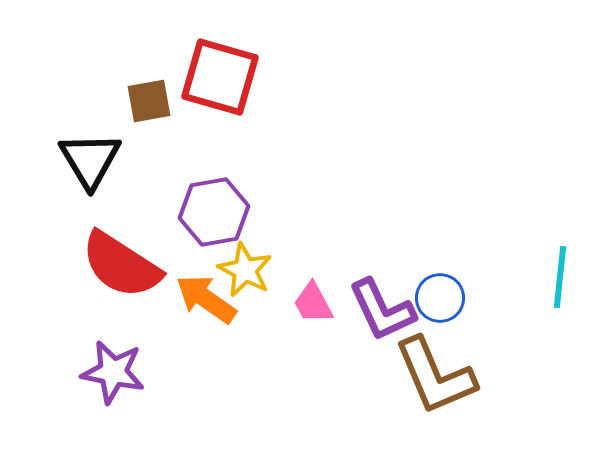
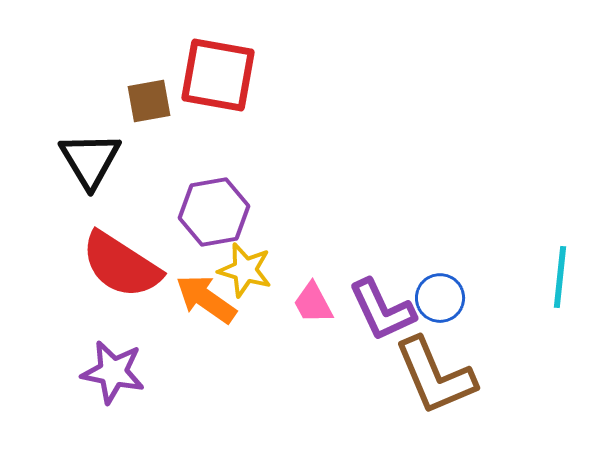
red square: moved 2 px left, 2 px up; rotated 6 degrees counterclockwise
yellow star: rotated 12 degrees counterclockwise
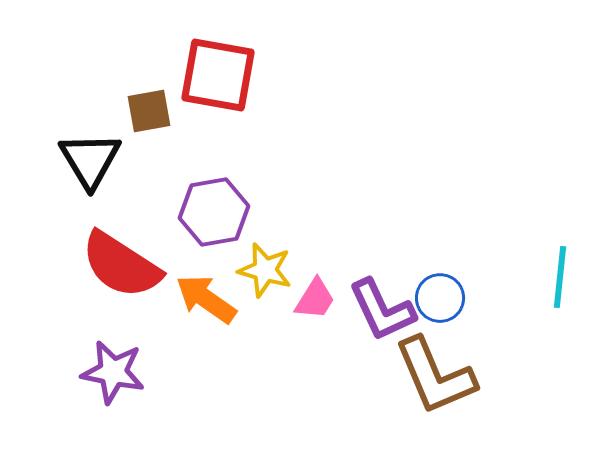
brown square: moved 10 px down
yellow star: moved 20 px right
pink trapezoid: moved 2 px right, 4 px up; rotated 120 degrees counterclockwise
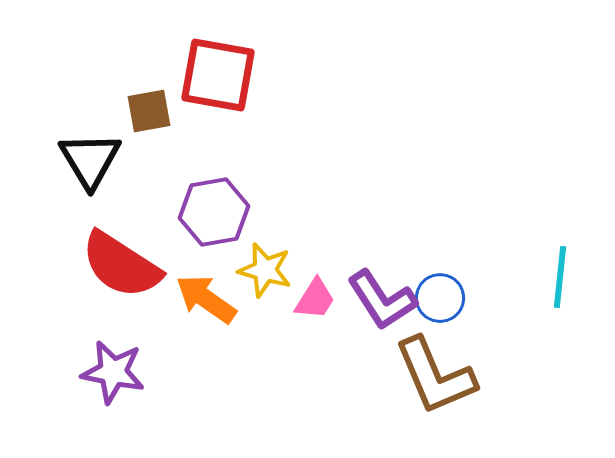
purple L-shape: moved 10 px up; rotated 8 degrees counterclockwise
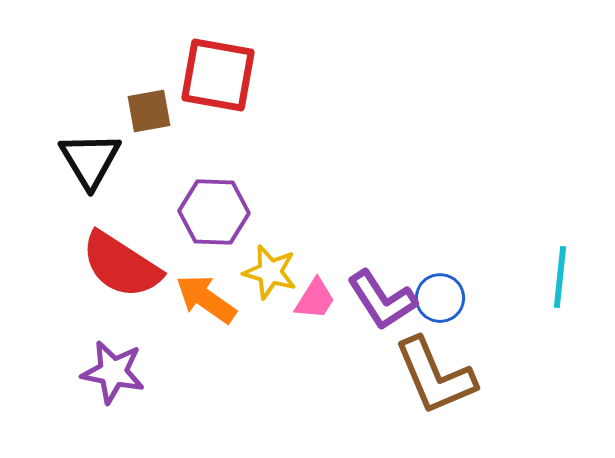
purple hexagon: rotated 12 degrees clockwise
yellow star: moved 5 px right, 2 px down
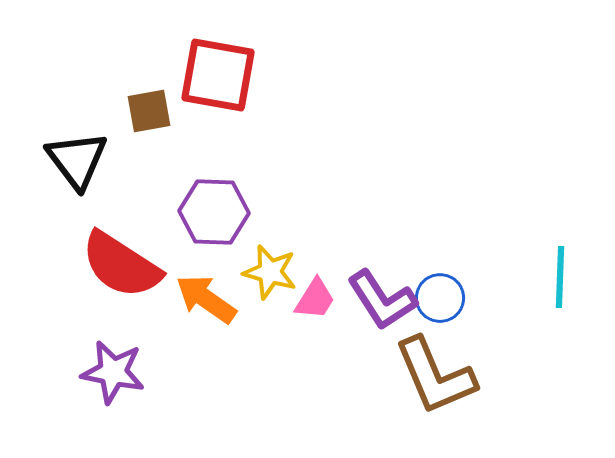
black triangle: moved 13 px left; rotated 6 degrees counterclockwise
cyan line: rotated 4 degrees counterclockwise
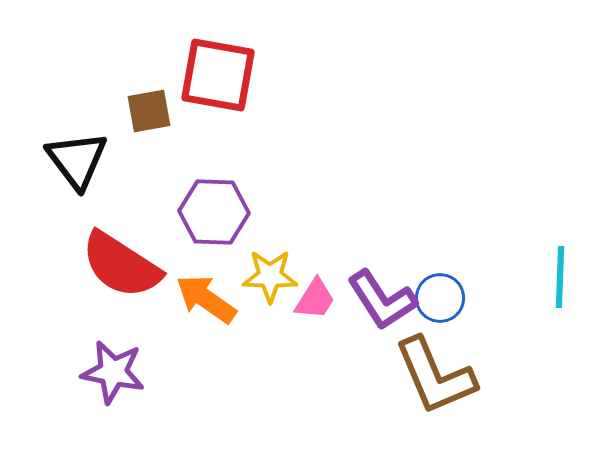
yellow star: moved 4 px down; rotated 14 degrees counterclockwise
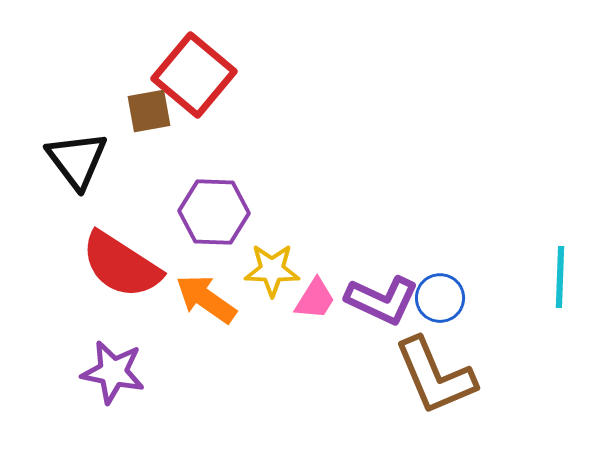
red square: moved 24 px left; rotated 30 degrees clockwise
yellow star: moved 2 px right, 6 px up
purple L-shape: rotated 32 degrees counterclockwise
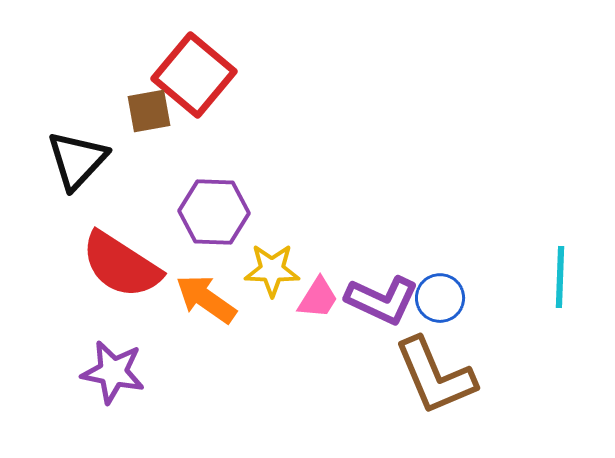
black triangle: rotated 20 degrees clockwise
pink trapezoid: moved 3 px right, 1 px up
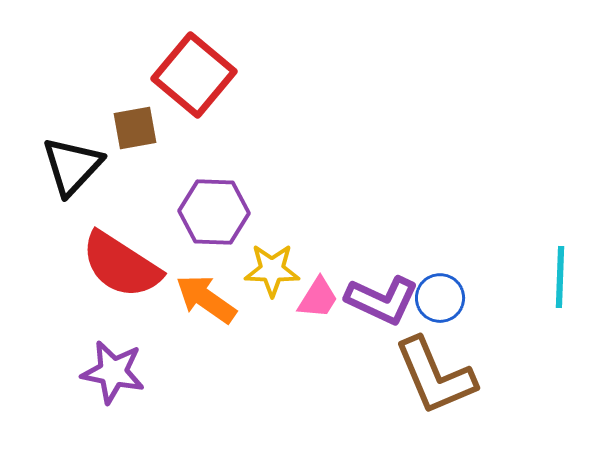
brown square: moved 14 px left, 17 px down
black triangle: moved 5 px left, 6 px down
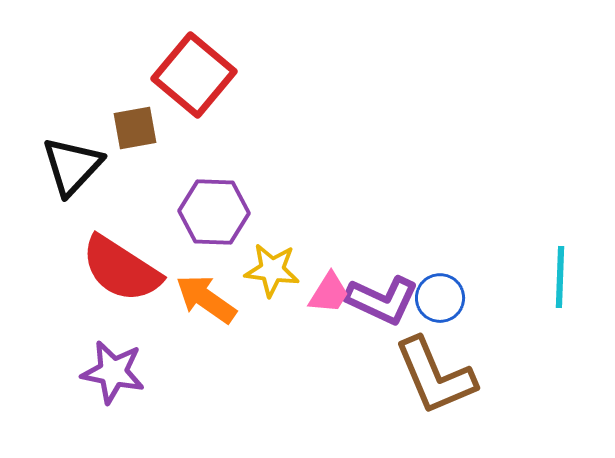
red semicircle: moved 4 px down
yellow star: rotated 6 degrees clockwise
pink trapezoid: moved 11 px right, 5 px up
